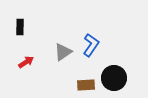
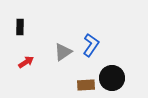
black circle: moved 2 px left
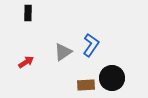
black rectangle: moved 8 px right, 14 px up
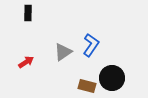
brown rectangle: moved 1 px right, 1 px down; rotated 18 degrees clockwise
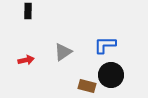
black rectangle: moved 2 px up
blue L-shape: moved 14 px right; rotated 125 degrees counterclockwise
red arrow: moved 2 px up; rotated 21 degrees clockwise
black circle: moved 1 px left, 3 px up
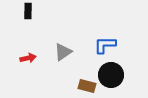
red arrow: moved 2 px right, 2 px up
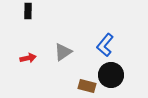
blue L-shape: rotated 50 degrees counterclockwise
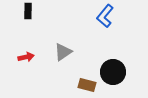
blue L-shape: moved 29 px up
red arrow: moved 2 px left, 1 px up
black circle: moved 2 px right, 3 px up
brown rectangle: moved 1 px up
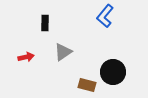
black rectangle: moved 17 px right, 12 px down
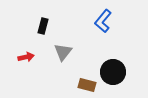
blue L-shape: moved 2 px left, 5 px down
black rectangle: moved 2 px left, 3 px down; rotated 14 degrees clockwise
gray triangle: rotated 18 degrees counterclockwise
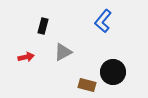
gray triangle: rotated 24 degrees clockwise
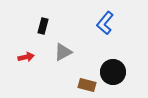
blue L-shape: moved 2 px right, 2 px down
